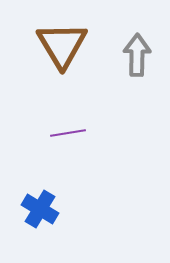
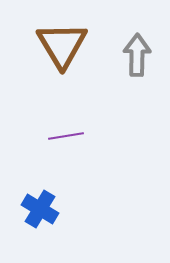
purple line: moved 2 px left, 3 px down
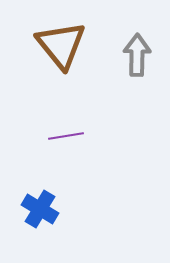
brown triangle: moved 1 px left; rotated 8 degrees counterclockwise
